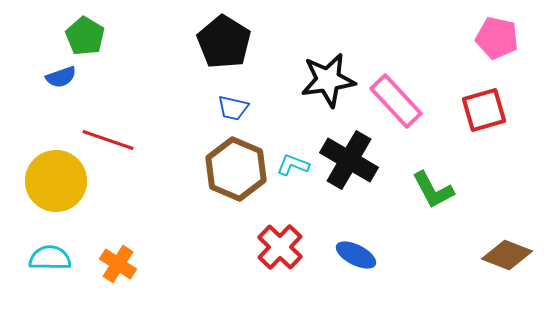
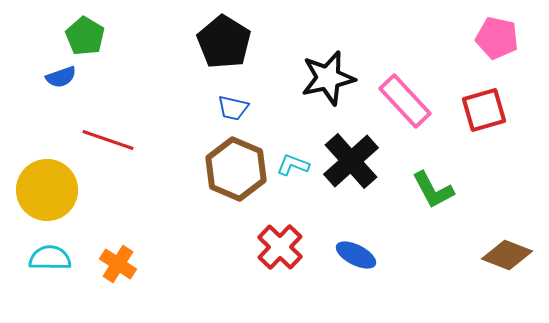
black star: moved 2 px up; rotated 4 degrees counterclockwise
pink rectangle: moved 9 px right
black cross: moved 2 px right, 1 px down; rotated 18 degrees clockwise
yellow circle: moved 9 px left, 9 px down
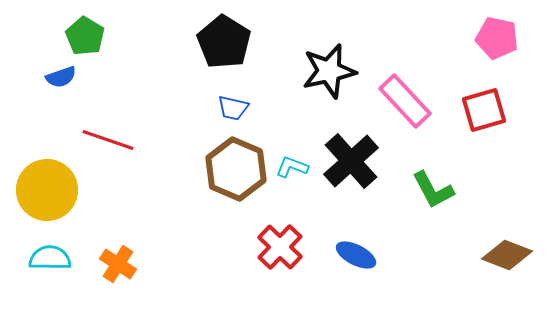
black star: moved 1 px right, 7 px up
cyan L-shape: moved 1 px left, 2 px down
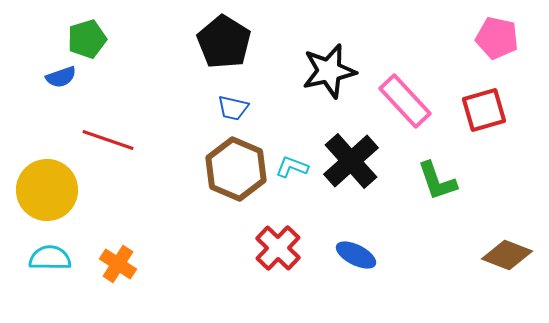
green pentagon: moved 2 px right, 3 px down; rotated 24 degrees clockwise
green L-shape: moved 4 px right, 9 px up; rotated 9 degrees clockwise
red cross: moved 2 px left, 1 px down
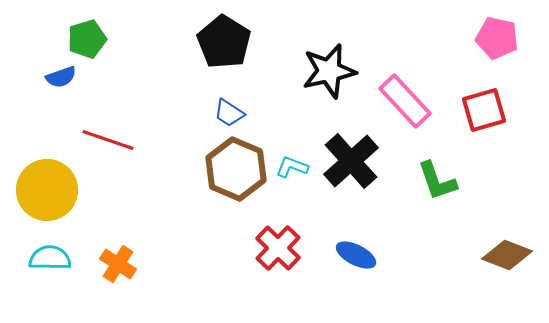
blue trapezoid: moved 4 px left, 5 px down; rotated 20 degrees clockwise
